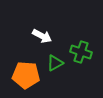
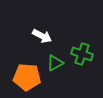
green cross: moved 1 px right, 2 px down
orange pentagon: moved 1 px right, 2 px down
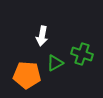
white arrow: rotated 72 degrees clockwise
orange pentagon: moved 2 px up
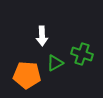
white arrow: rotated 12 degrees counterclockwise
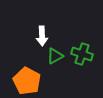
green triangle: moved 7 px up
orange pentagon: moved 6 px down; rotated 24 degrees clockwise
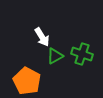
white arrow: moved 1 px down; rotated 30 degrees counterclockwise
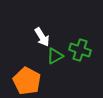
green cross: moved 2 px left, 4 px up
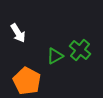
white arrow: moved 24 px left, 4 px up
green cross: rotated 20 degrees clockwise
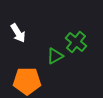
green cross: moved 4 px left, 8 px up
orange pentagon: rotated 28 degrees counterclockwise
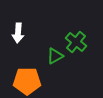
white arrow: rotated 36 degrees clockwise
